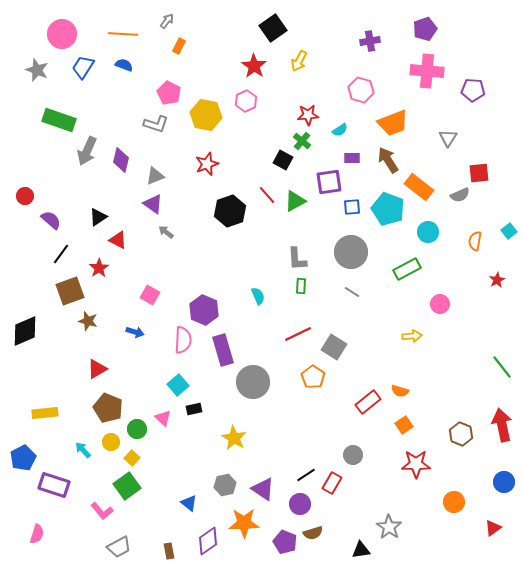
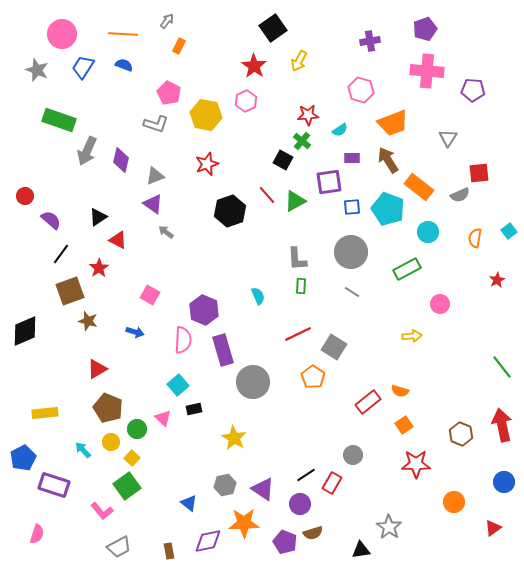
orange semicircle at (475, 241): moved 3 px up
purple diamond at (208, 541): rotated 24 degrees clockwise
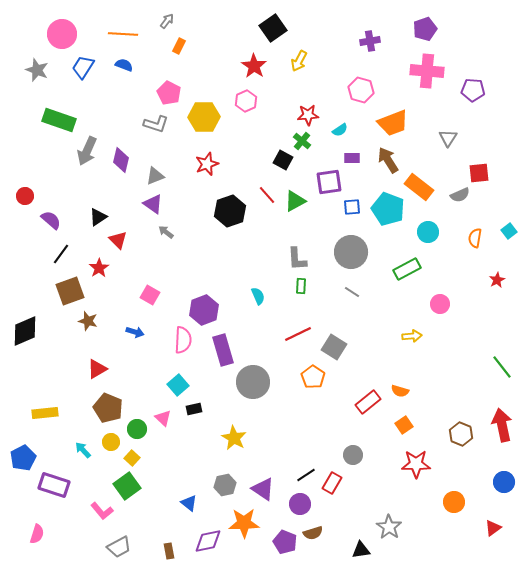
yellow hexagon at (206, 115): moved 2 px left, 2 px down; rotated 12 degrees counterclockwise
red triangle at (118, 240): rotated 18 degrees clockwise
purple hexagon at (204, 310): rotated 16 degrees clockwise
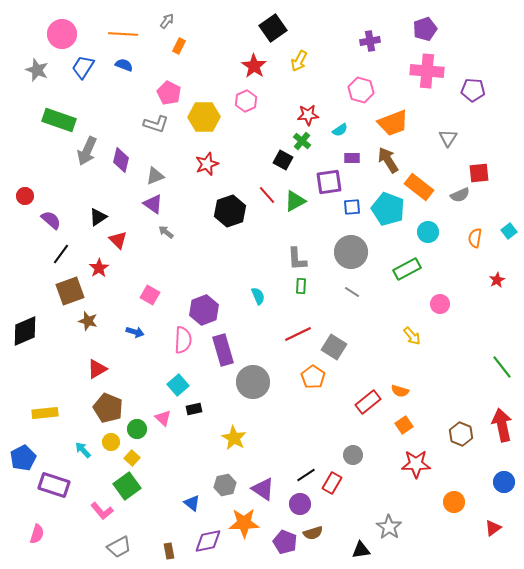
yellow arrow at (412, 336): rotated 54 degrees clockwise
blue triangle at (189, 503): moved 3 px right
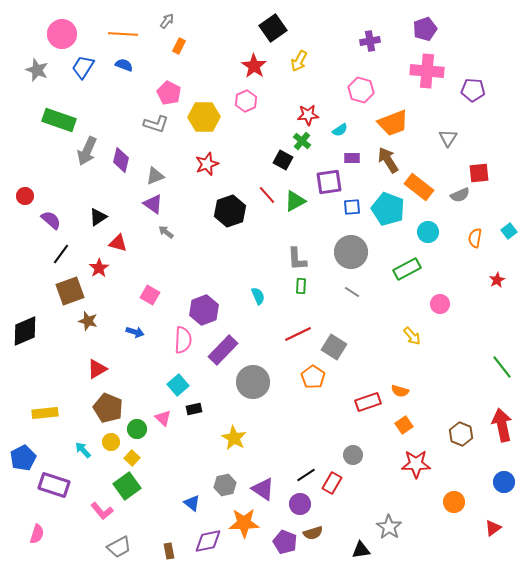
red triangle at (118, 240): moved 3 px down; rotated 30 degrees counterclockwise
purple rectangle at (223, 350): rotated 60 degrees clockwise
red rectangle at (368, 402): rotated 20 degrees clockwise
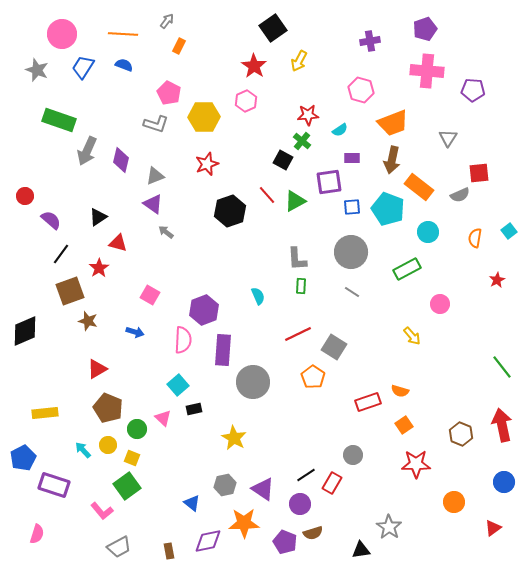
brown arrow at (388, 160): moved 4 px right; rotated 136 degrees counterclockwise
purple rectangle at (223, 350): rotated 40 degrees counterclockwise
yellow circle at (111, 442): moved 3 px left, 3 px down
yellow square at (132, 458): rotated 21 degrees counterclockwise
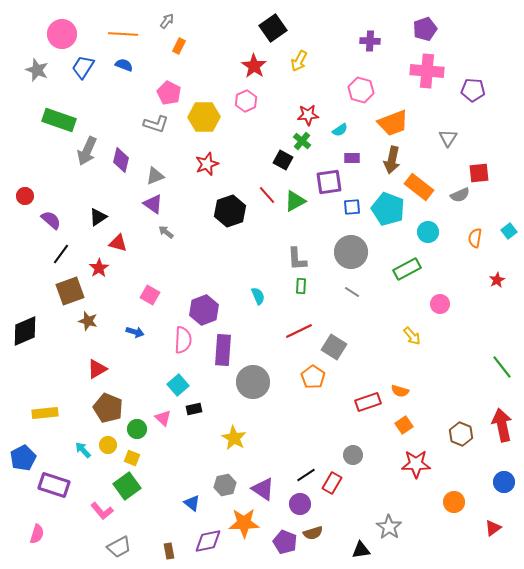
purple cross at (370, 41): rotated 12 degrees clockwise
red line at (298, 334): moved 1 px right, 3 px up
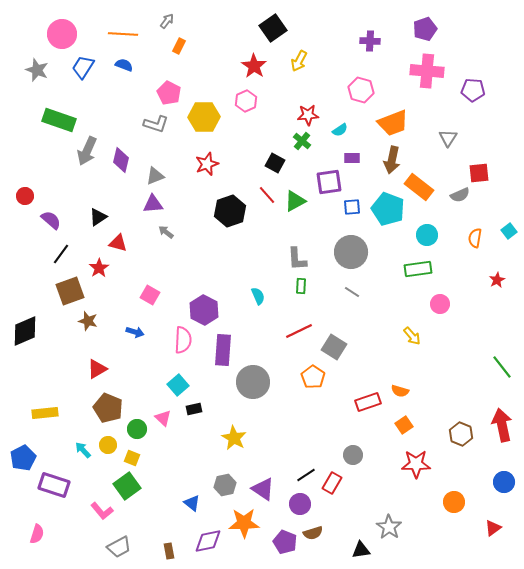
black square at (283, 160): moved 8 px left, 3 px down
purple triangle at (153, 204): rotated 40 degrees counterclockwise
cyan circle at (428, 232): moved 1 px left, 3 px down
green rectangle at (407, 269): moved 11 px right; rotated 20 degrees clockwise
purple hexagon at (204, 310): rotated 12 degrees counterclockwise
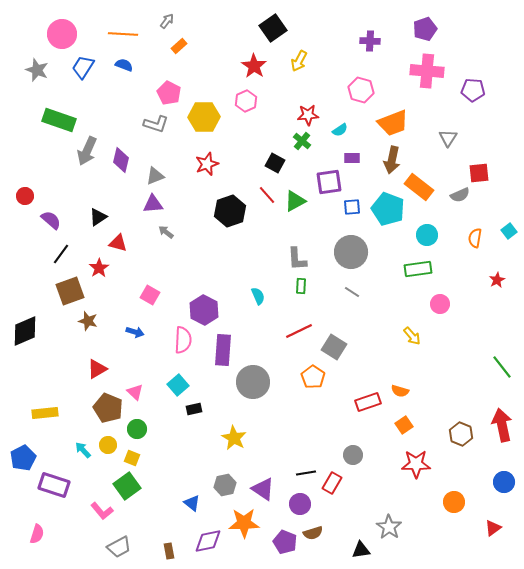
orange rectangle at (179, 46): rotated 21 degrees clockwise
pink triangle at (163, 418): moved 28 px left, 26 px up
black line at (306, 475): moved 2 px up; rotated 24 degrees clockwise
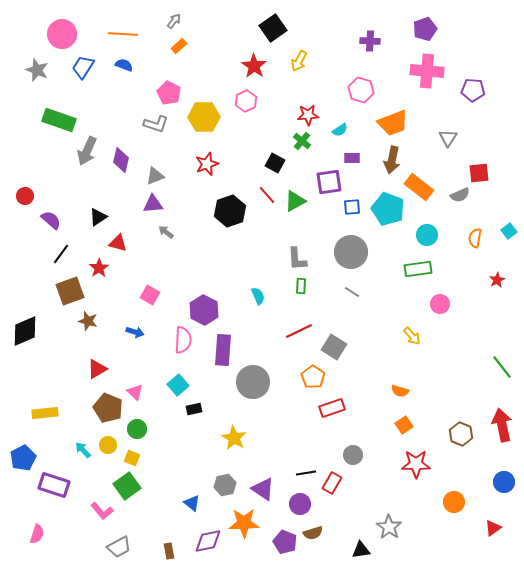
gray arrow at (167, 21): moved 7 px right
red rectangle at (368, 402): moved 36 px left, 6 px down
